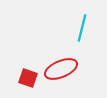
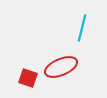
red ellipse: moved 2 px up
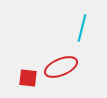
red square: rotated 12 degrees counterclockwise
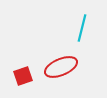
red square: moved 5 px left, 2 px up; rotated 24 degrees counterclockwise
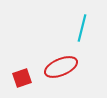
red square: moved 1 px left, 2 px down
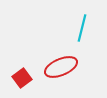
red square: rotated 18 degrees counterclockwise
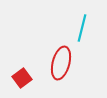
red ellipse: moved 4 px up; rotated 52 degrees counterclockwise
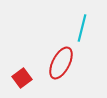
red ellipse: rotated 12 degrees clockwise
